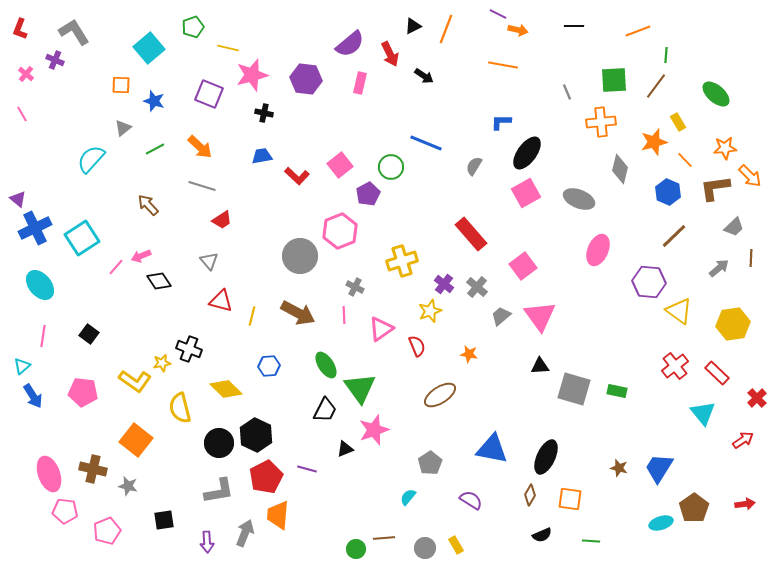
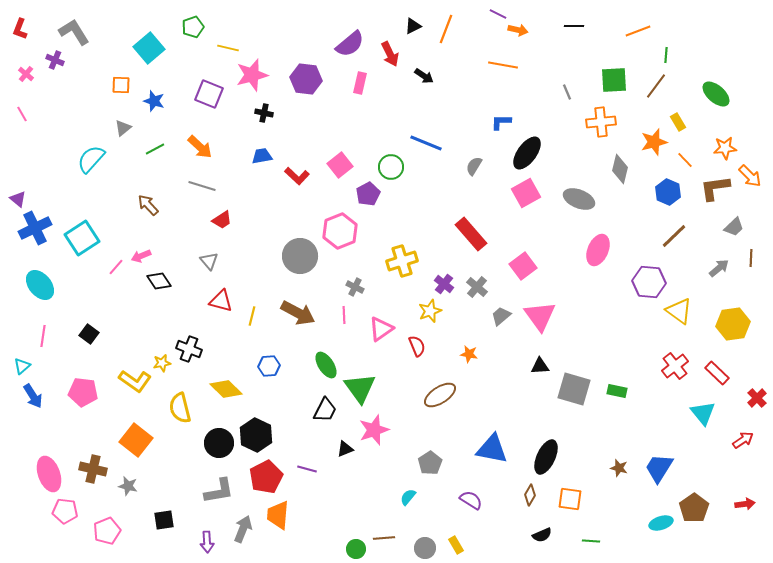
gray arrow at (245, 533): moved 2 px left, 4 px up
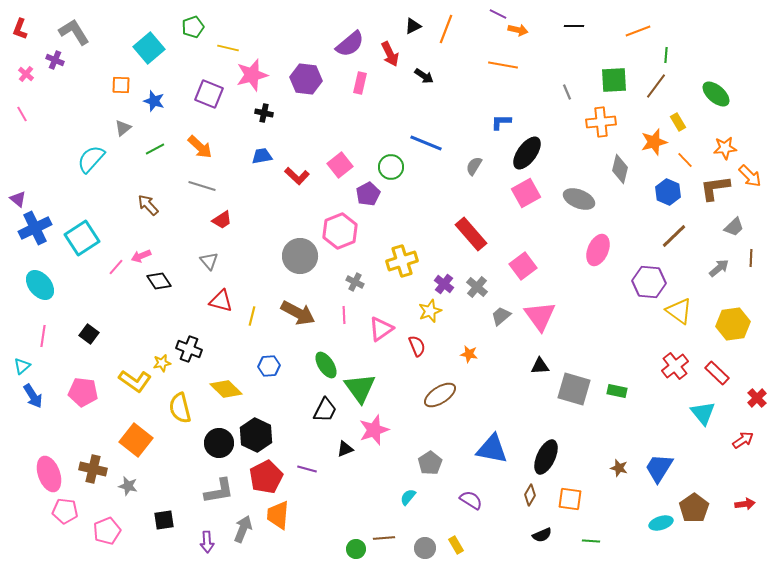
gray cross at (355, 287): moved 5 px up
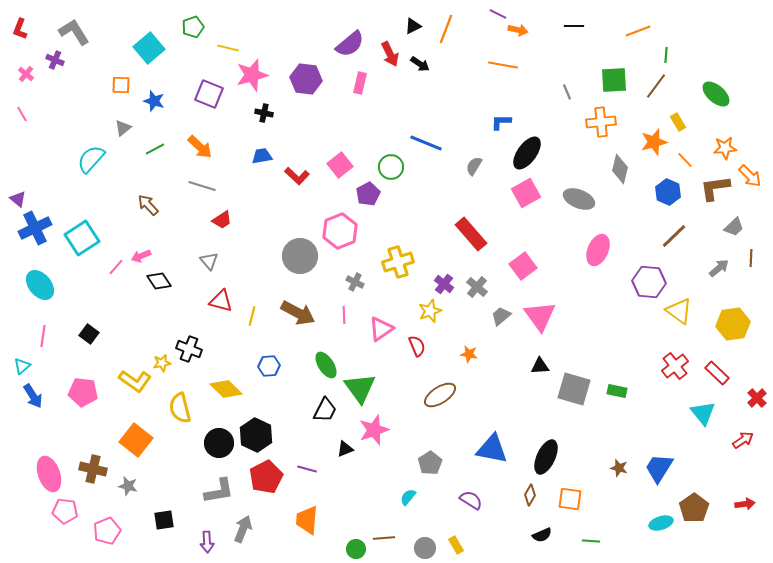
black arrow at (424, 76): moved 4 px left, 12 px up
yellow cross at (402, 261): moved 4 px left, 1 px down
orange trapezoid at (278, 515): moved 29 px right, 5 px down
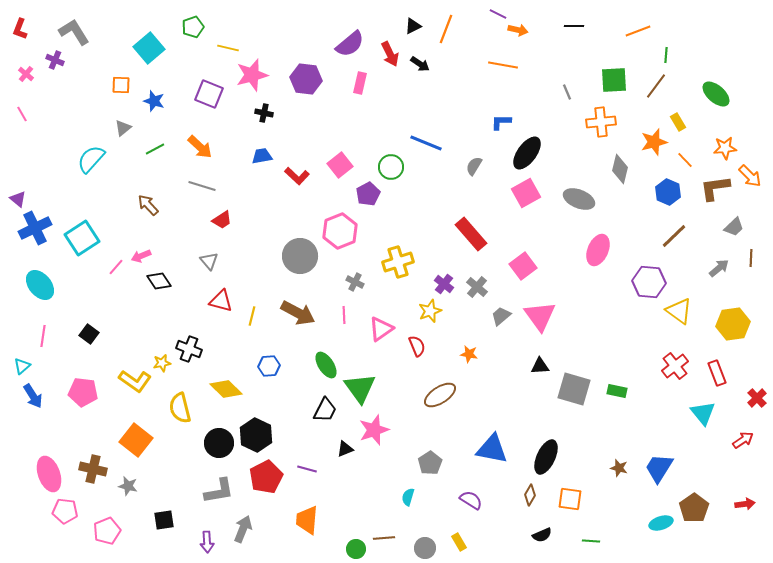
red rectangle at (717, 373): rotated 25 degrees clockwise
cyan semicircle at (408, 497): rotated 24 degrees counterclockwise
yellow rectangle at (456, 545): moved 3 px right, 3 px up
